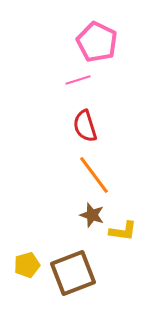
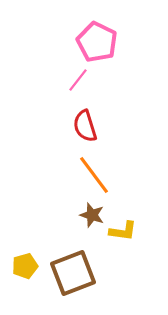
pink line: rotated 35 degrees counterclockwise
yellow pentagon: moved 2 px left, 1 px down
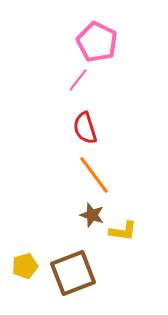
red semicircle: moved 2 px down
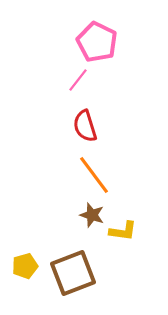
red semicircle: moved 2 px up
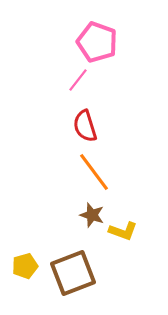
pink pentagon: rotated 6 degrees counterclockwise
orange line: moved 3 px up
yellow L-shape: rotated 12 degrees clockwise
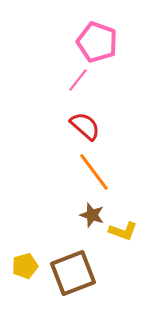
red semicircle: rotated 148 degrees clockwise
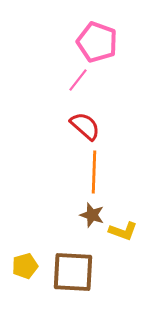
orange line: rotated 39 degrees clockwise
brown square: moved 1 px up; rotated 24 degrees clockwise
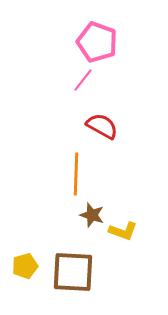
pink line: moved 5 px right
red semicircle: moved 17 px right; rotated 12 degrees counterclockwise
orange line: moved 18 px left, 2 px down
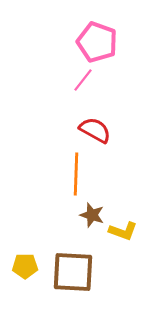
red semicircle: moved 7 px left, 4 px down
yellow pentagon: rotated 15 degrees clockwise
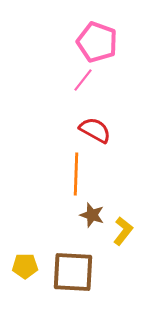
yellow L-shape: rotated 72 degrees counterclockwise
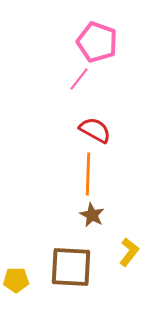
pink line: moved 4 px left, 1 px up
orange line: moved 12 px right
brown star: rotated 10 degrees clockwise
yellow L-shape: moved 6 px right, 21 px down
yellow pentagon: moved 9 px left, 14 px down
brown square: moved 2 px left, 5 px up
